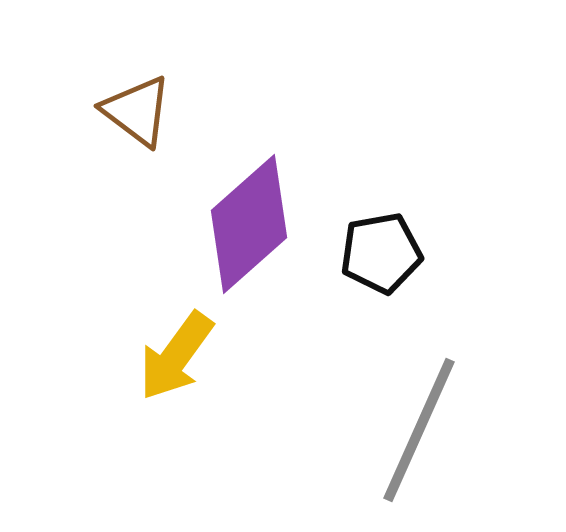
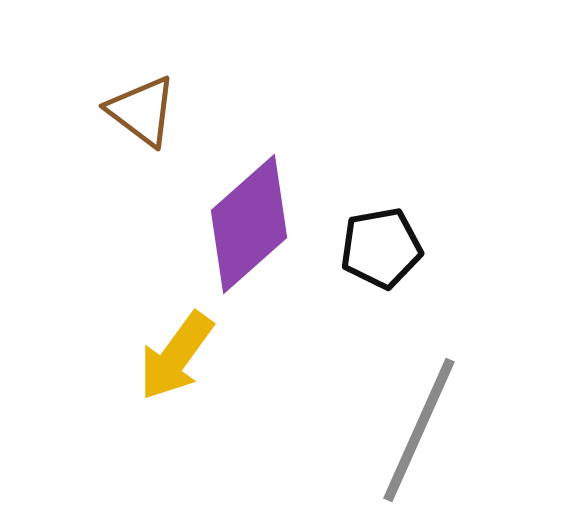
brown triangle: moved 5 px right
black pentagon: moved 5 px up
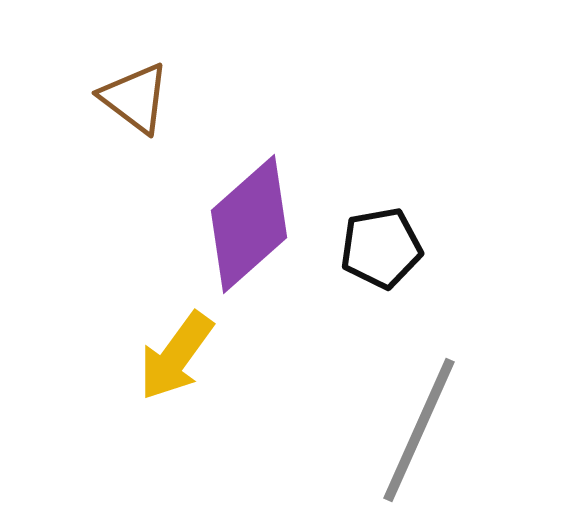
brown triangle: moved 7 px left, 13 px up
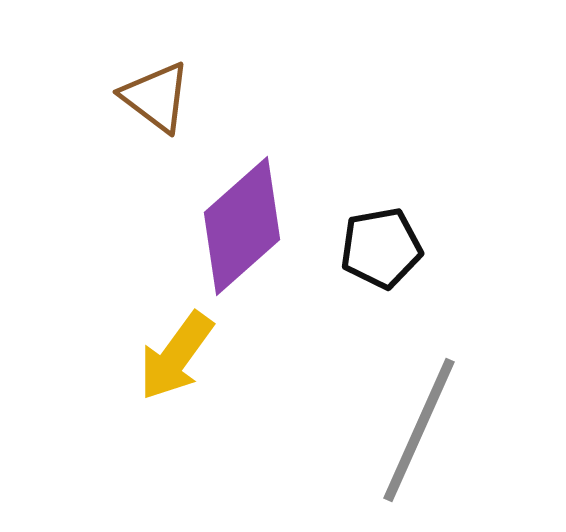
brown triangle: moved 21 px right, 1 px up
purple diamond: moved 7 px left, 2 px down
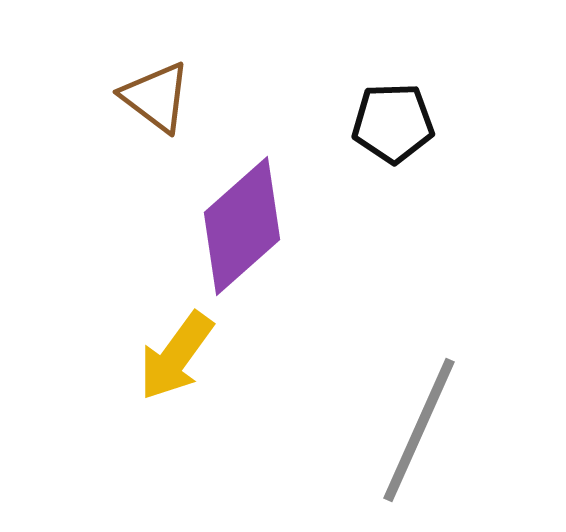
black pentagon: moved 12 px right, 125 px up; rotated 8 degrees clockwise
